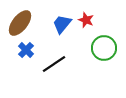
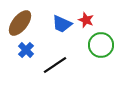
blue trapezoid: rotated 105 degrees counterclockwise
green circle: moved 3 px left, 3 px up
black line: moved 1 px right, 1 px down
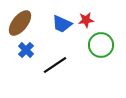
red star: rotated 28 degrees counterclockwise
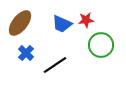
blue cross: moved 3 px down
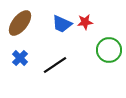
red star: moved 1 px left, 2 px down
green circle: moved 8 px right, 5 px down
blue cross: moved 6 px left, 5 px down
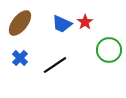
red star: rotated 28 degrees counterclockwise
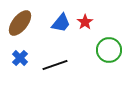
blue trapezoid: moved 1 px left, 1 px up; rotated 75 degrees counterclockwise
black line: rotated 15 degrees clockwise
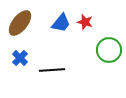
red star: rotated 21 degrees counterclockwise
black line: moved 3 px left, 5 px down; rotated 15 degrees clockwise
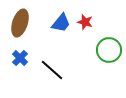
brown ellipse: rotated 20 degrees counterclockwise
black line: rotated 45 degrees clockwise
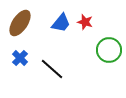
brown ellipse: rotated 16 degrees clockwise
black line: moved 1 px up
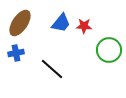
red star: moved 1 px left, 4 px down; rotated 14 degrees counterclockwise
blue cross: moved 4 px left, 5 px up; rotated 35 degrees clockwise
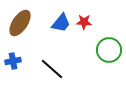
red star: moved 4 px up
blue cross: moved 3 px left, 8 px down
